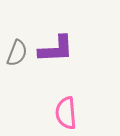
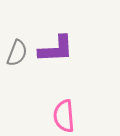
pink semicircle: moved 2 px left, 3 px down
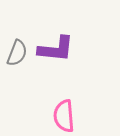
purple L-shape: rotated 9 degrees clockwise
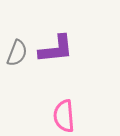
purple L-shape: rotated 12 degrees counterclockwise
